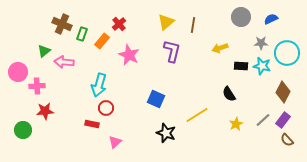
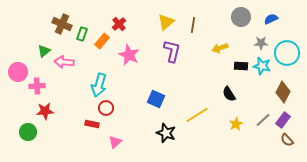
green circle: moved 5 px right, 2 px down
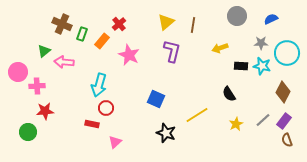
gray circle: moved 4 px left, 1 px up
purple rectangle: moved 1 px right, 1 px down
brown semicircle: rotated 24 degrees clockwise
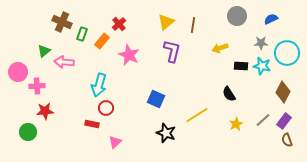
brown cross: moved 2 px up
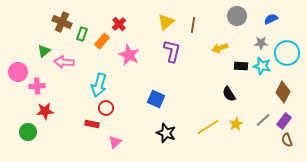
yellow line: moved 11 px right, 12 px down
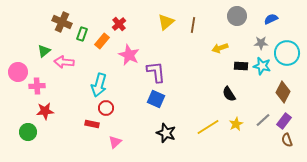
purple L-shape: moved 16 px left, 21 px down; rotated 20 degrees counterclockwise
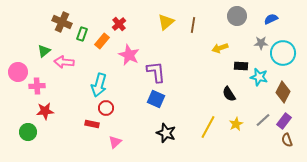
cyan circle: moved 4 px left
cyan star: moved 3 px left, 11 px down
yellow line: rotated 30 degrees counterclockwise
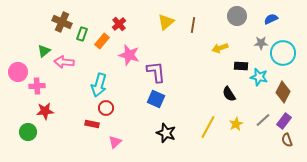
pink star: rotated 10 degrees counterclockwise
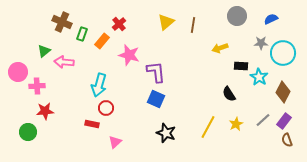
cyan star: rotated 18 degrees clockwise
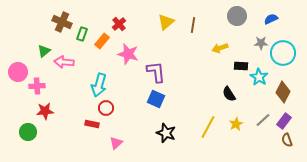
pink star: moved 1 px left, 1 px up
pink triangle: moved 1 px right, 1 px down
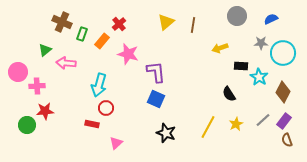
green triangle: moved 1 px right, 1 px up
pink arrow: moved 2 px right, 1 px down
green circle: moved 1 px left, 7 px up
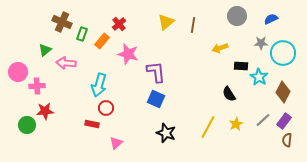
brown semicircle: rotated 24 degrees clockwise
